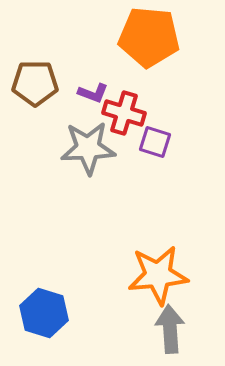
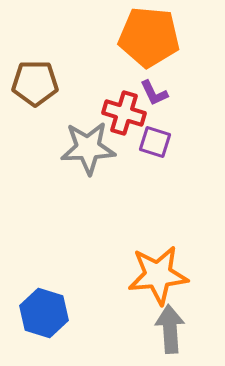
purple L-shape: moved 61 px right; rotated 44 degrees clockwise
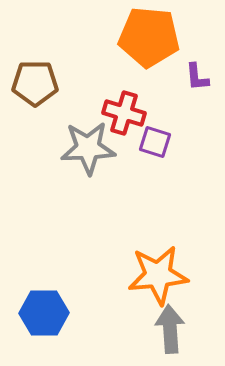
purple L-shape: moved 43 px right, 16 px up; rotated 20 degrees clockwise
blue hexagon: rotated 18 degrees counterclockwise
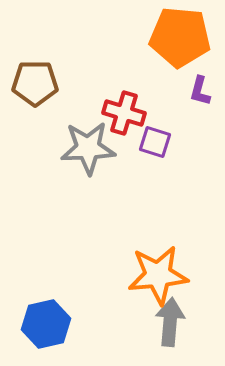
orange pentagon: moved 31 px right
purple L-shape: moved 3 px right, 14 px down; rotated 20 degrees clockwise
blue hexagon: moved 2 px right, 11 px down; rotated 12 degrees counterclockwise
gray arrow: moved 7 px up; rotated 9 degrees clockwise
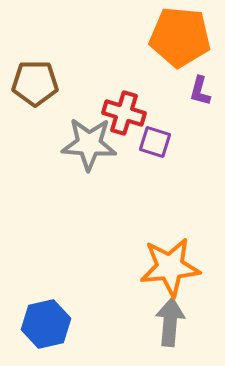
gray star: moved 1 px right, 4 px up; rotated 6 degrees clockwise
orange star: moved 12 px right, 8 px up
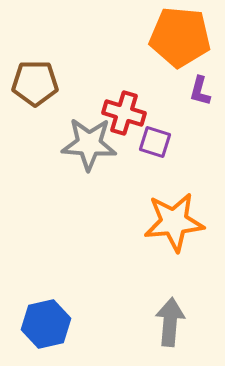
orange star: moved 4 px right, 45 px up
